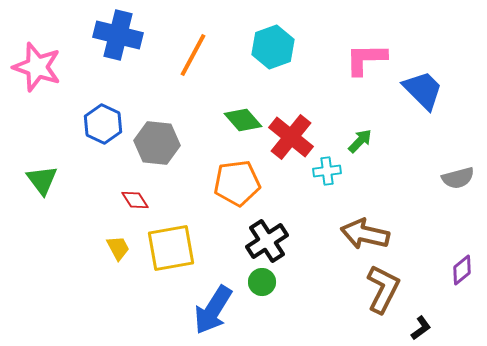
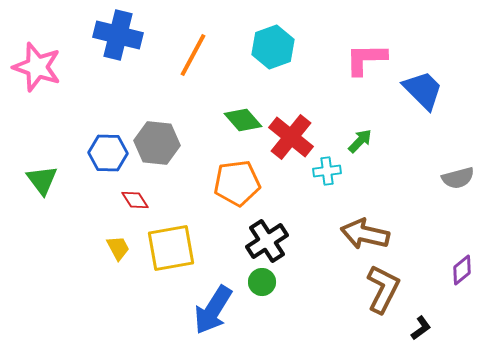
blue hexagon: moved 5 px right, 29 px down; rotated 24 degrees counterclockwise
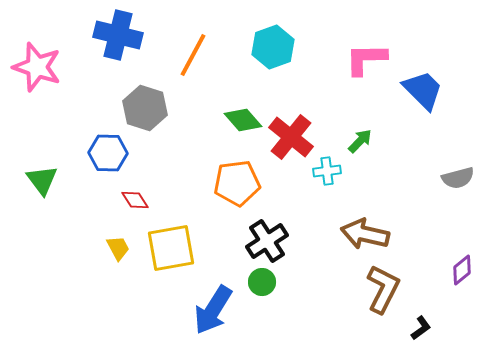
gray hexagon: moved 12 px left, 35 px up; rotated 12 degrees clockwise
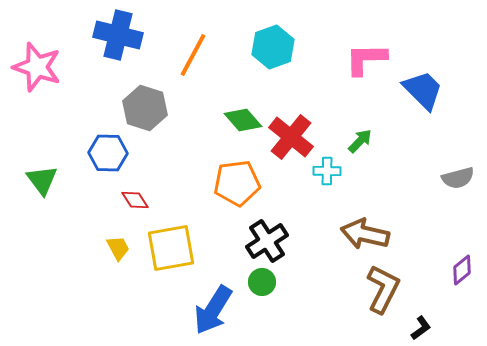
cyan cross: rotated 8 degrees clockwise
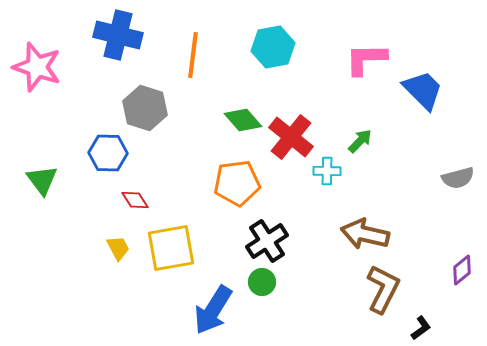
cyan hexagon: rotated 9 degrees clockwise
orange line: rotated 21 degrees counterclockwise
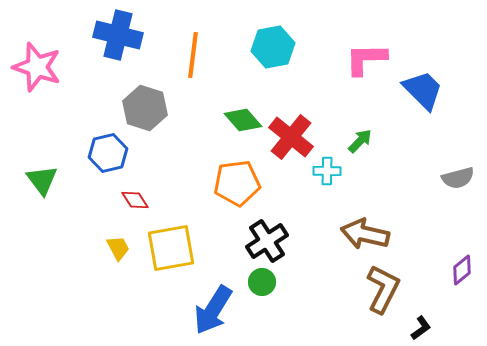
blue hexagon: rotated 15 degrees counterclockwise
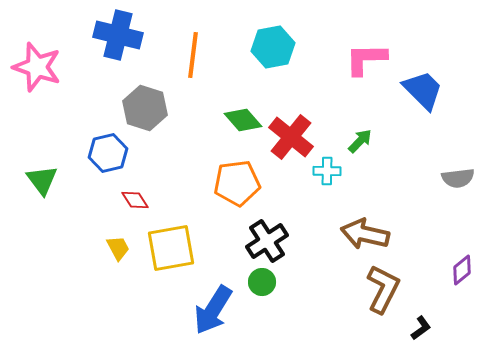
gray semicircle: rotated 8 degrees clockwise
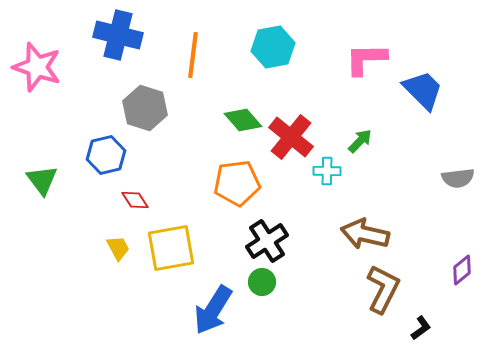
blue hexagon: moved 2 px left, 2 px down
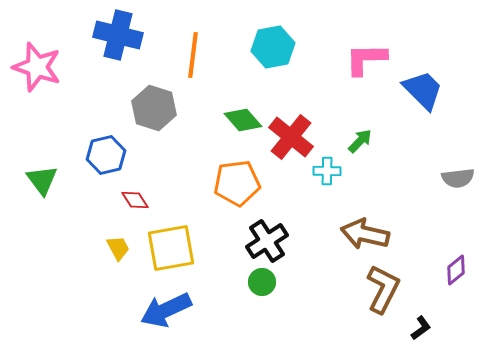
gray hexagon: moved 9 px right
purple diamond: moved 6 px left
blue arrow: moved 47 px left; rotated 33 degrees clockwise
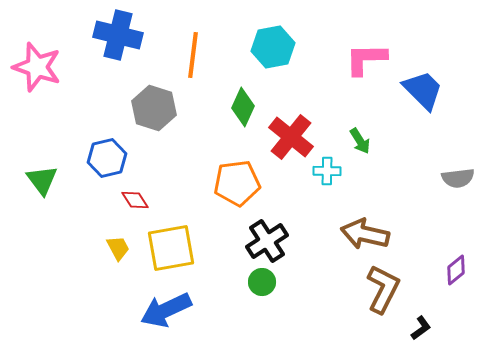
green diamond: moved 13 px up; rotated 66 degrees clockwise
green arrow: rotated 104 degrees clockwise
blue hexagon: moved 1 px right, 3 px down
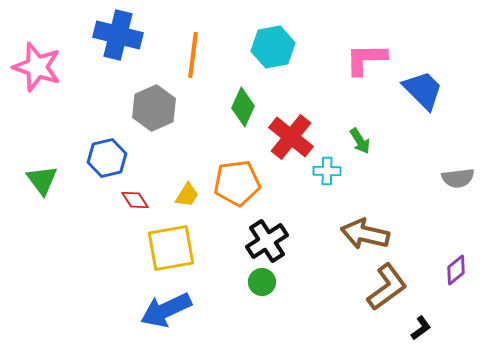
gray hexagon: rotated 18 degrees clockwise
yellow trapezoid: moved 69 px right, 53 px up; rotated 60 degrees clockwise
brown L-shape: moved 4 px right, 2 px up; rotated 27 degrees clockwise
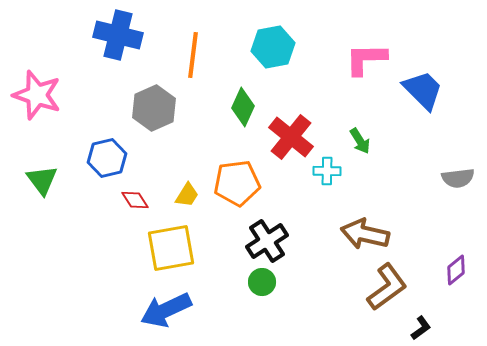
pink star: moved 28 px down
